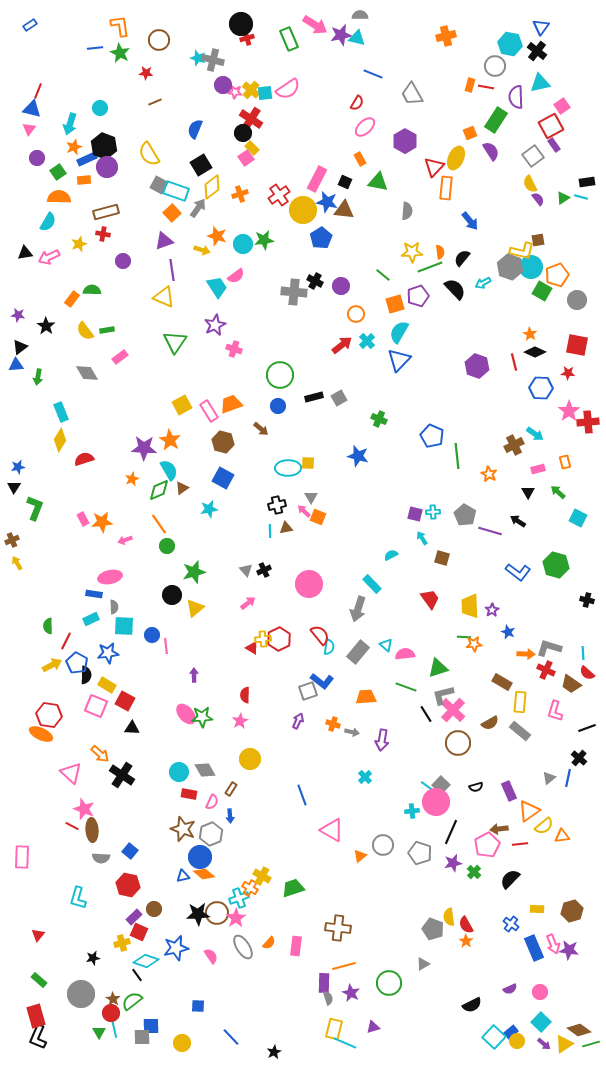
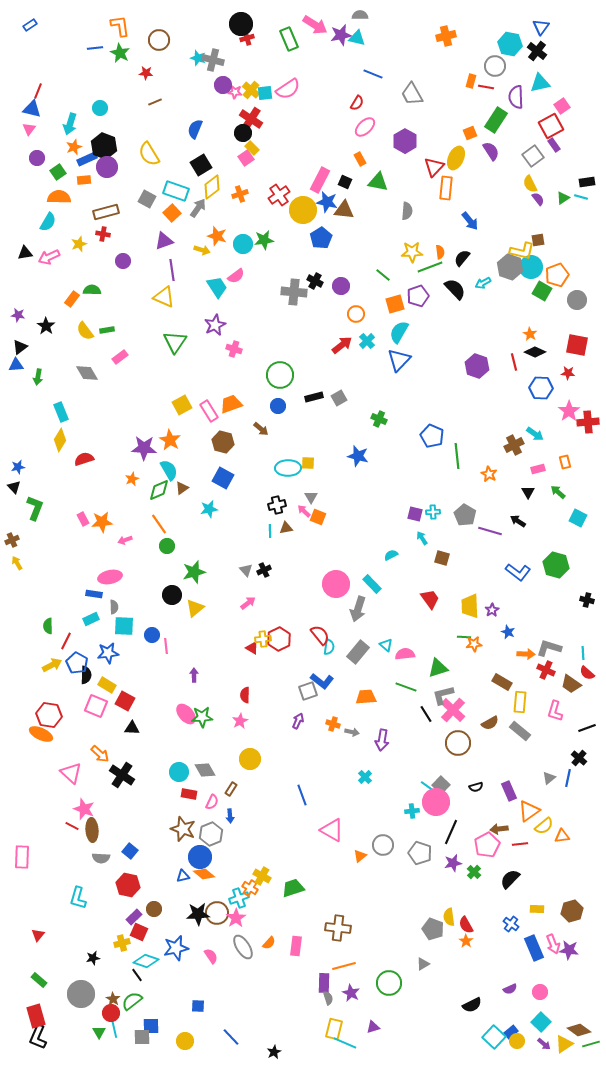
orange rectangle at (470, 85): moved 1 px right, 4 px up
pink rectangle at (317, 179): moved 3 px right, 1 px down
gray square at (159, 185): moved 12 px left, 14 px down
black triangle at (14, 487): rotated 16 degrees counterclockwise
pink circle at (309, 584): moved 27 px right
yellow circle at (182, 1043): moved 3 px right, 2 px up
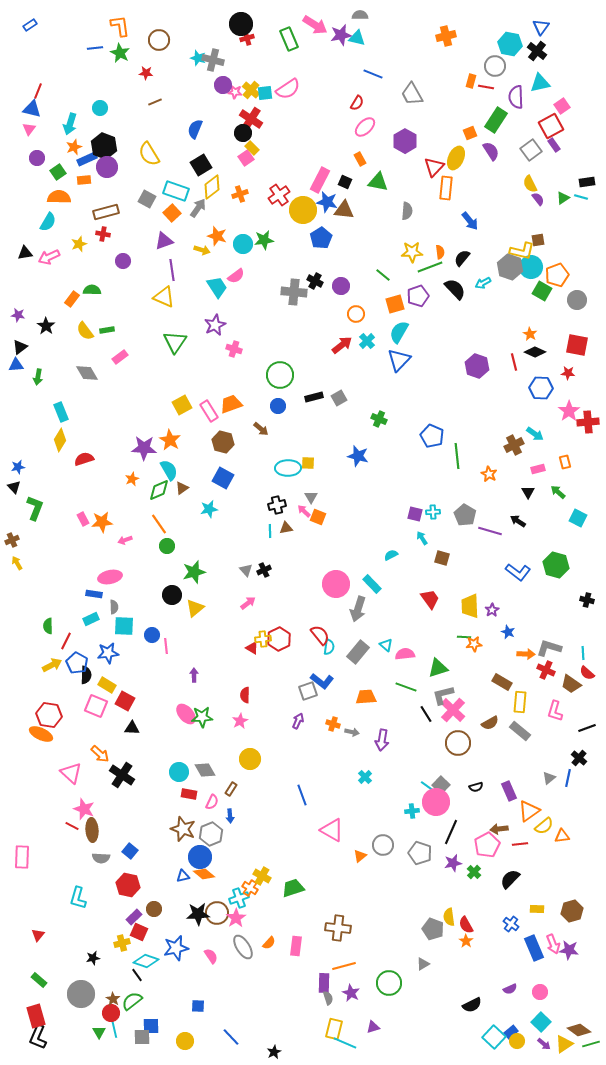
gray square at (533, 156): moved 2 px left, 6 px up
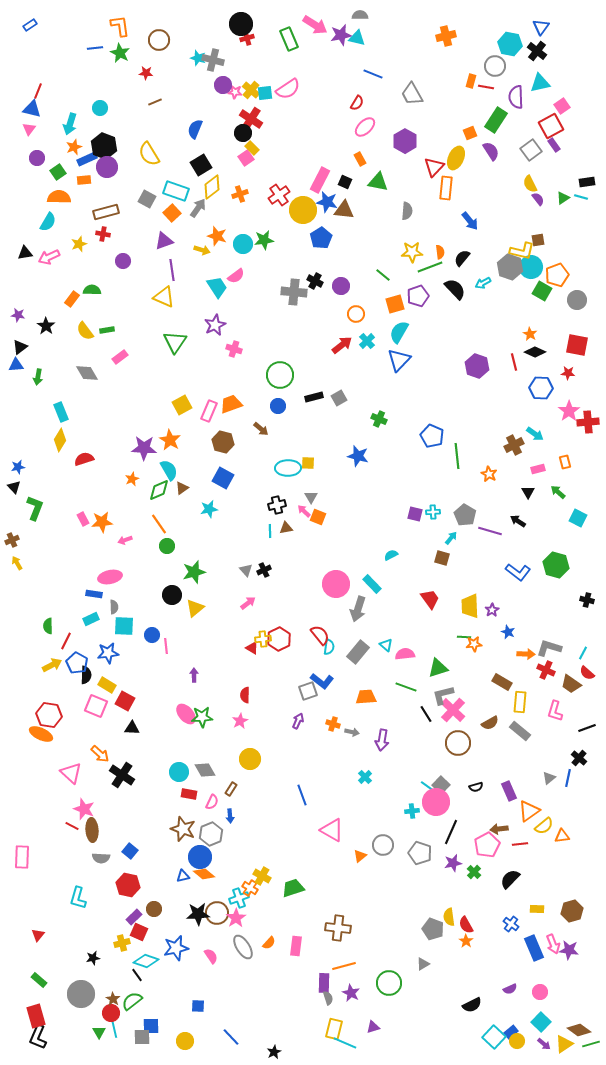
pink rectangle at (209, 411): rotated 55 degrees clockwise
cyan arrow at (422, 538): moved 29 px right; rotated 72 degrees clockwise
cyan line at (583, 653): rotated 32 degrees clockwise
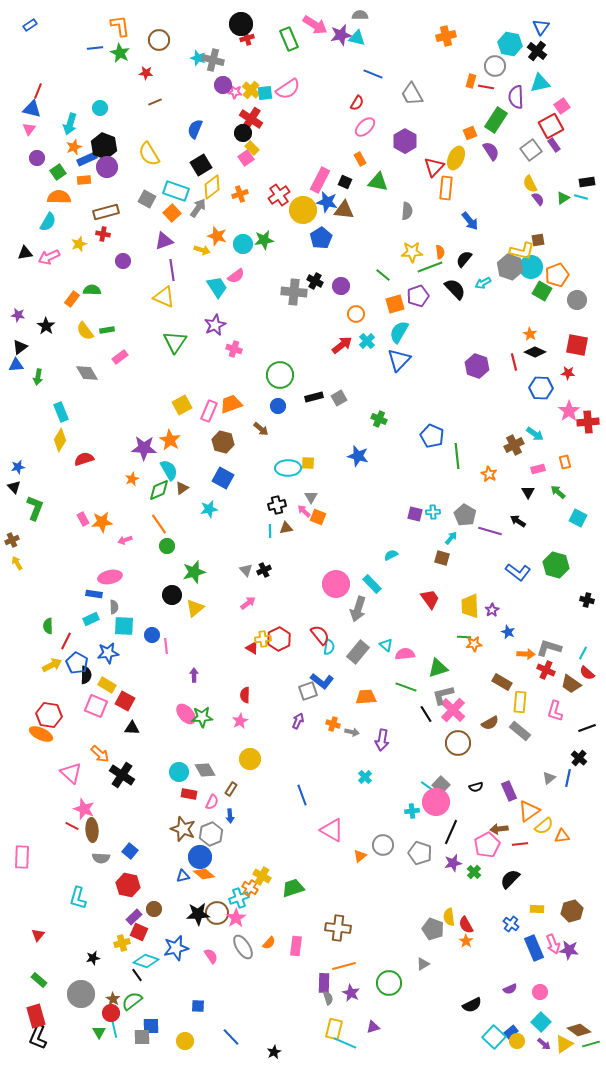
black semicircle at (462, 258): moved 2 px right, 1 px down
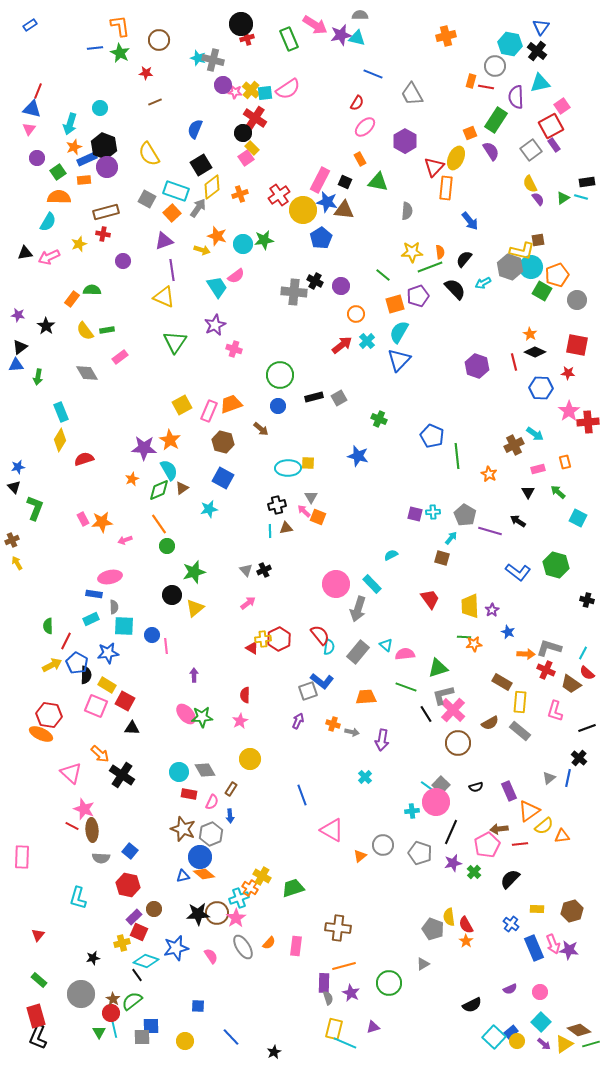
red cross at (251, 119): moved 4 px right, 1 px up
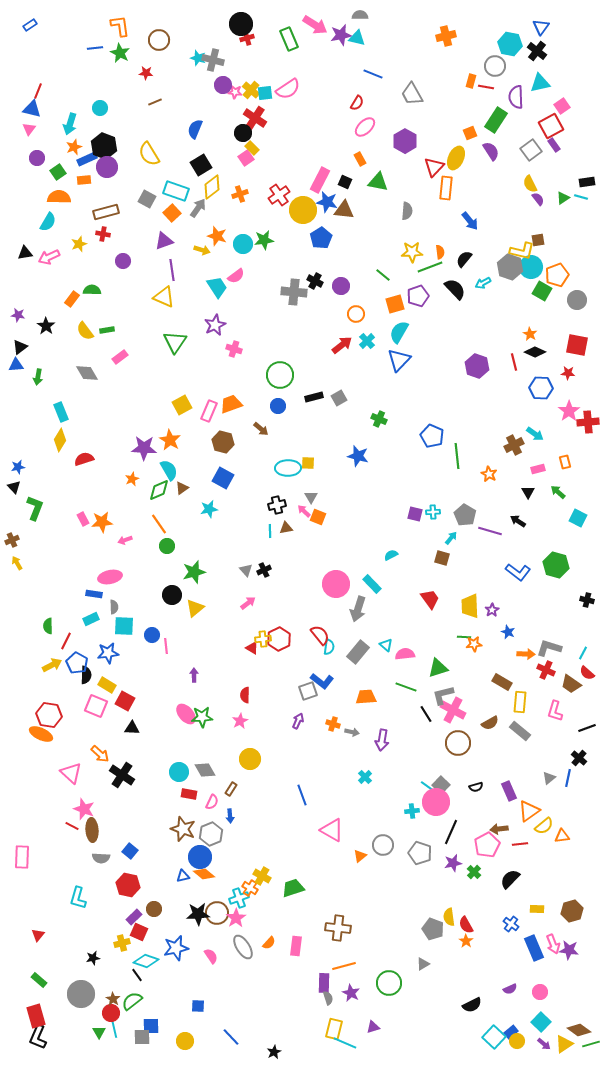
pink cross at (453, 710): rotated 15 degrees counterclockwise
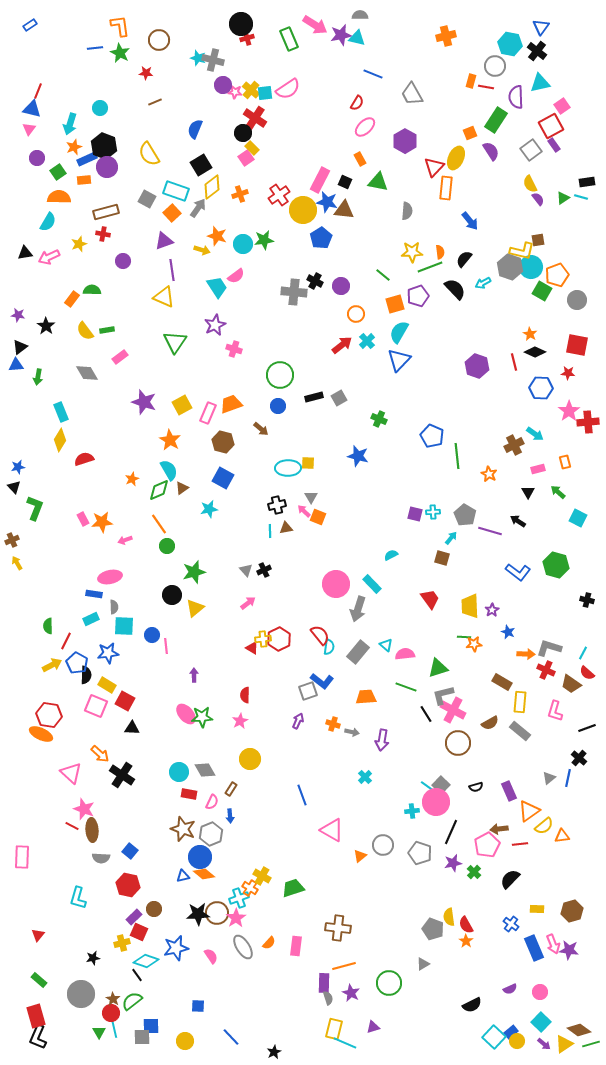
pink rectangle at (209, 411): moved 1 px left, 2 px down
purple star at (144, 448): moved 46 px up; rotated 15 degrees clockwise
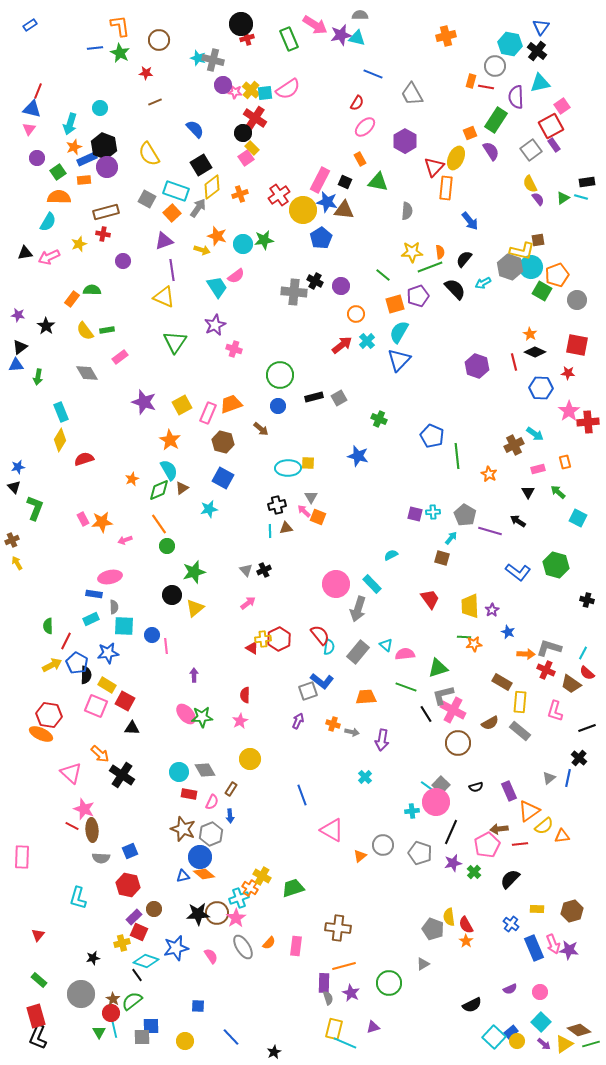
blue semicircle at (195, 129): rotated 114 degrees clockwise
blue square at (130, 851): rotated 28 degrees clockwise
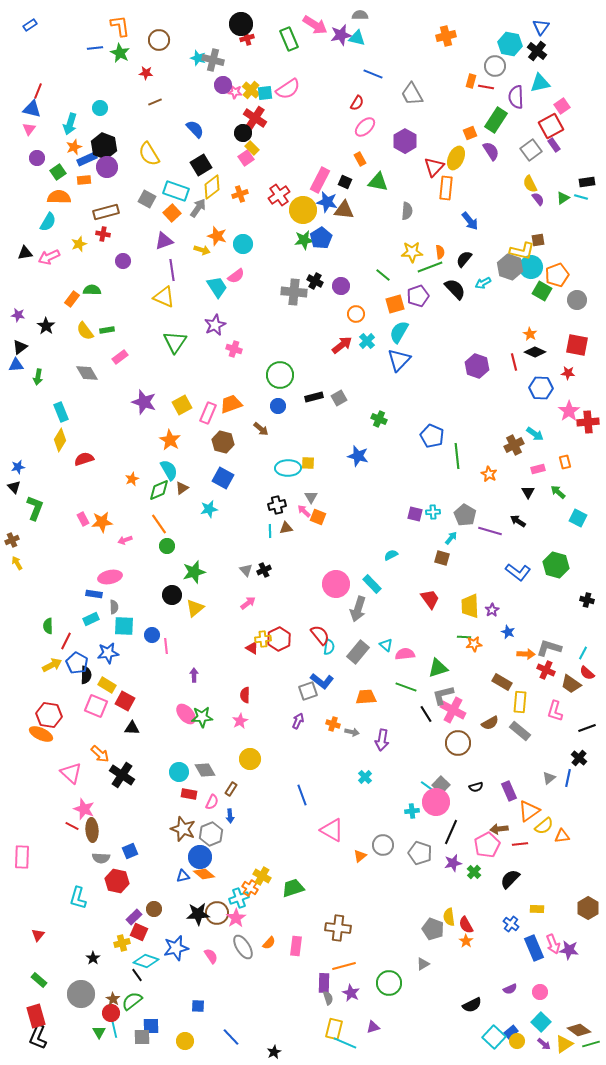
green star at (264, 240): moved 40 px right
red hexagon at (128, 885): moved 11 px left, 4 px up
brown hexagon at (572, 911): moved 16 px right, 3 px up; rotated 15 degrees counterclockwise
black star at (93, 958): rotated 24 degrees counterclockwise
